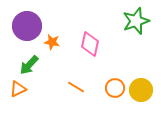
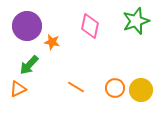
pink diamond: moved 18 px up
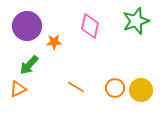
orange star: moved 2 px right; rotated 14 degrees counterclockwise
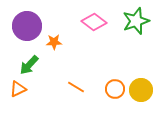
pink diamond: moved 4 px right, 4 px up; rotated 65 degrees counterclockwise
orange circle: moved 1 px down
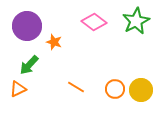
green star: rotated 8 degrees counterclockwise
orange star: rotated 21 degrees clockwise
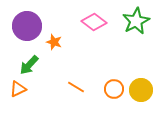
orange circle: moved 1 px left
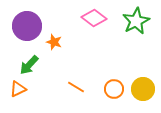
pink diamond: moved 4 px up
yellow circle: moved 2 px right, 1 px up
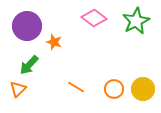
orange triangle: rotated 18 degrees counterclockwise
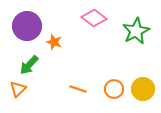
green star: moved 10 px down
orange line: moved 2 px right, 2 px down; rotated 12 degrees counterclockwise
